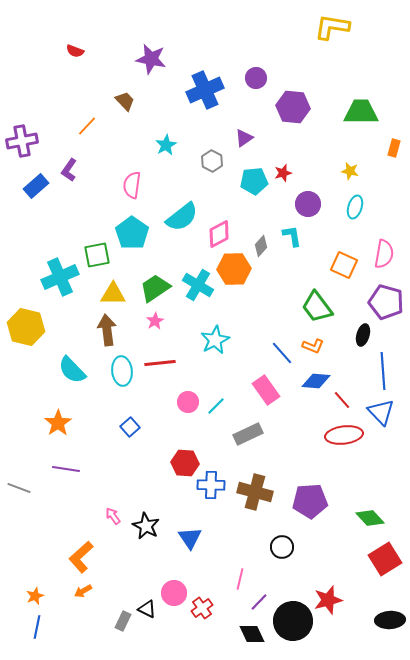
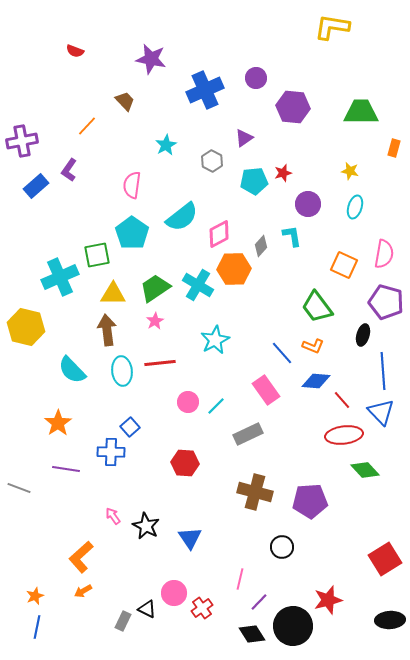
blue cross at (211, 485): moved 100 px left, 33 px up
green diamond at (370, 518): moved 5 px left, 48 px up
black circle at (293, 621): moved 5 px down
black diamond at (252, 634): rotated 8 degrees counterclockwise
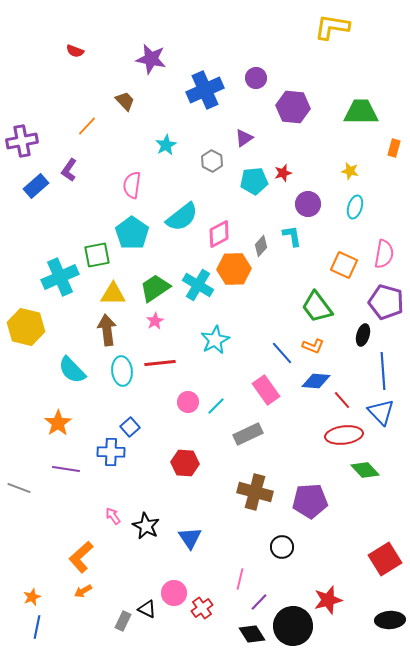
orange star at (35, 596): moved 3 px left, 1 px down
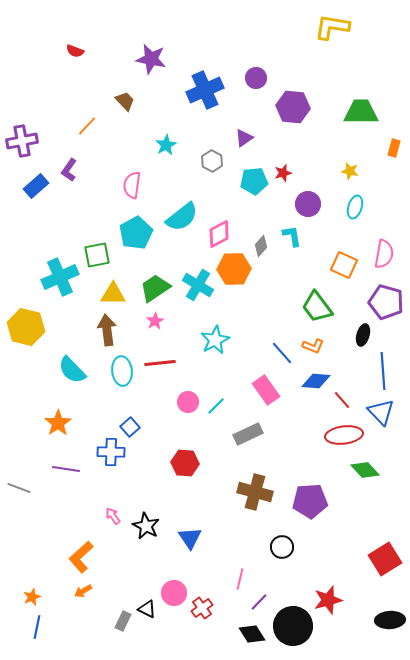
cyan pentagon at (132, 233): moved 4 px right; rotated 8 degrees clockwise
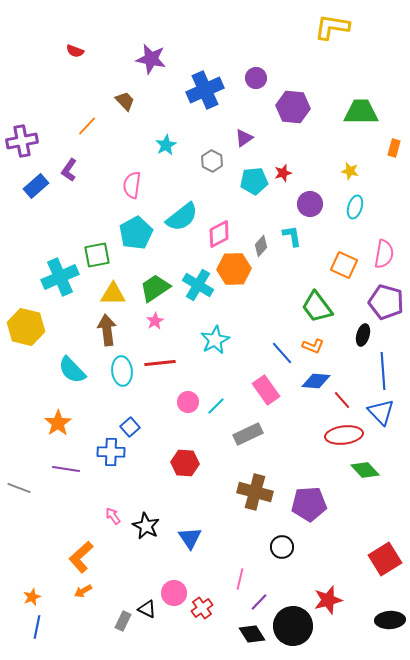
purple circle at (308, 204): moved 2 px right
purple pentagon at (310, 501): moved 1 px left, 3 px down
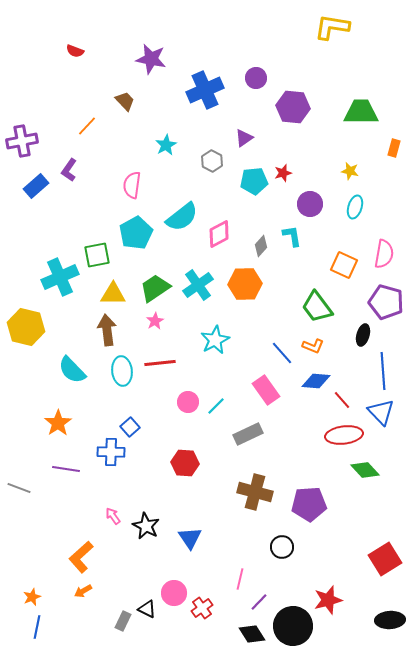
orange hexagon at (234, 269): moved 11 px right, 15 px down
cyan cross at (198, 285): rotated 24 degrees clockwise
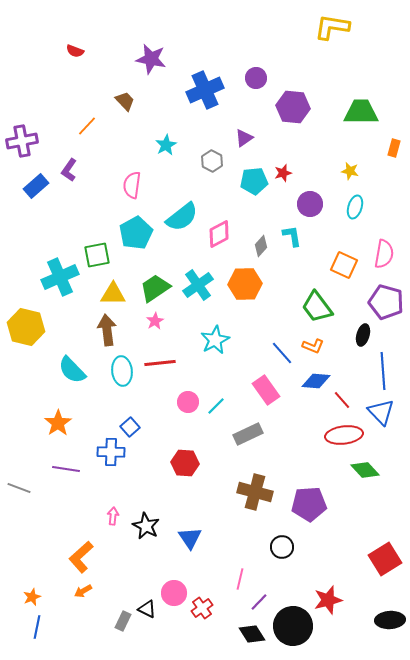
pink arrow at (113, 516): rotated 42 degrees clockwise
